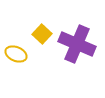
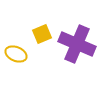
yellow square: rotated 24 degrees clockwise
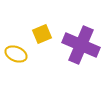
purple cross: moved 4 px right, 1 px down
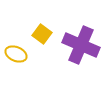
yellow square: rotated 30 degrees counterclockwise
